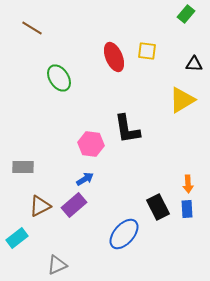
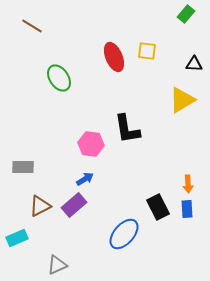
brown line: moved 2 px up
cyan rectangle: rotated 15 degrees clockwise
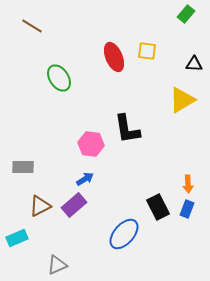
blue rectangle: rotated 24 degrees clockwise
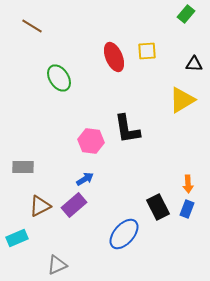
yellow square: rotated 12 degrees counterclockwise
pink hexagon: moved 3 px up
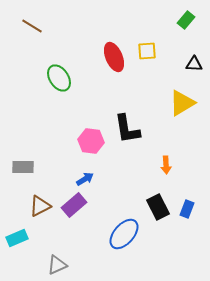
green rectangle: moved 6 px down
yellow triangle: moved 3 px down
orange arrow: moved 22 px left, 19 px up
